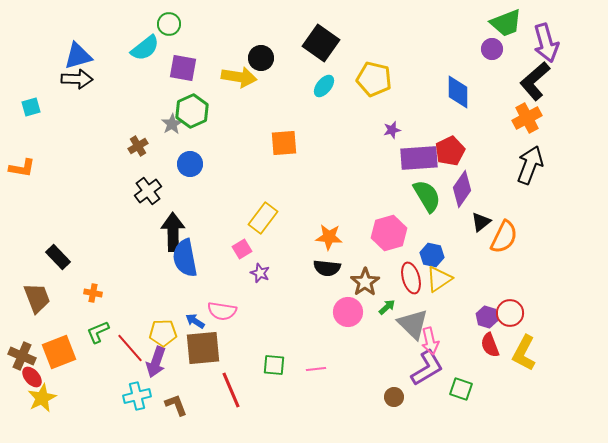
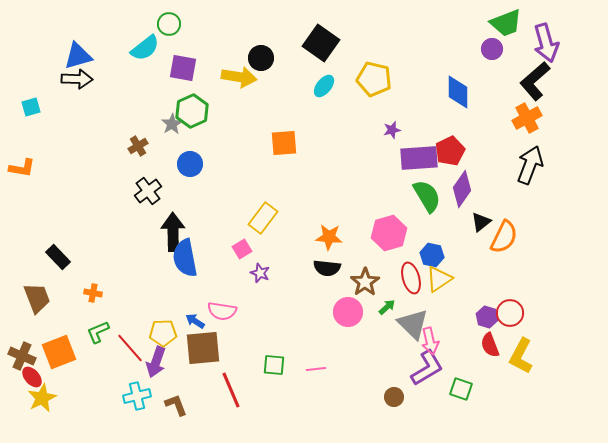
yellow L-shape at (524, 353): moved 3 px left, 3 px down
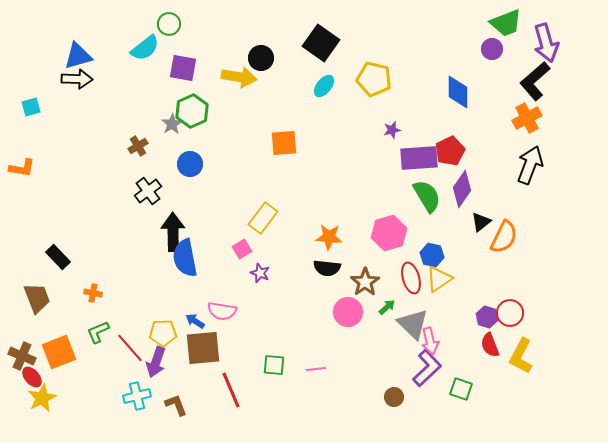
purple L-shape at (427, 368): rotated 12 degrees counterclockwise
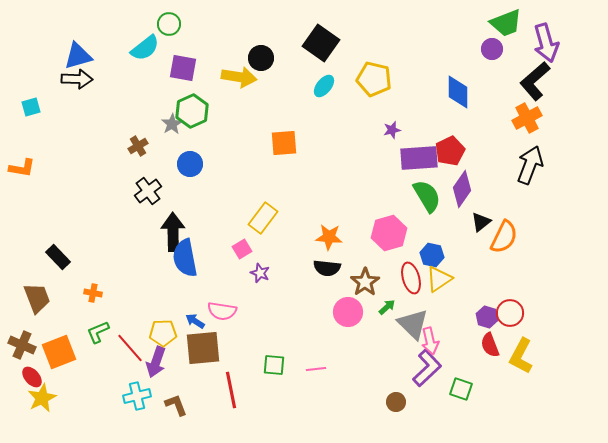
brown cross at (22, 356): moved 11 px up
red line at (231, 390): rotated 12 degrees clockwise
brown circle at (394, 397): moved 2 px right, 5 px down
